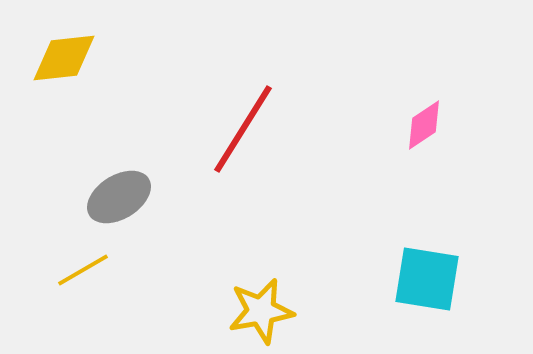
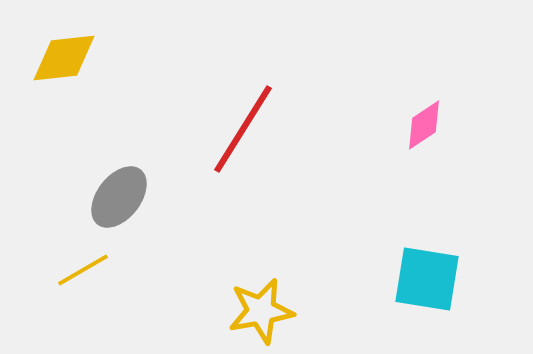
gray ellipse: rotated 20 degrees counterclockwise
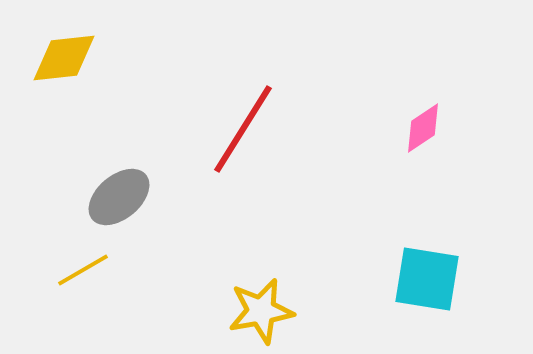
pink diamond: moved 1 px left, 3 px down
gray ellipse: rotated 12 degrees clockwise
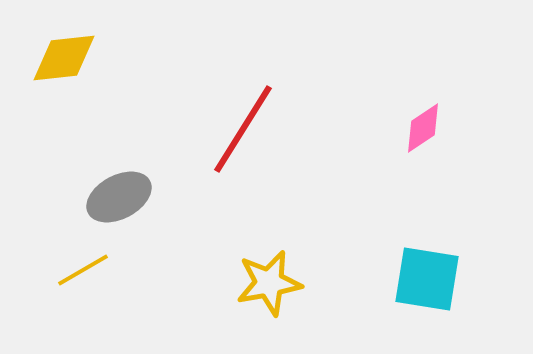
gray ellipse: rotated 12 degrees clockwise
yellow star: moved 8 px right, 28 px up
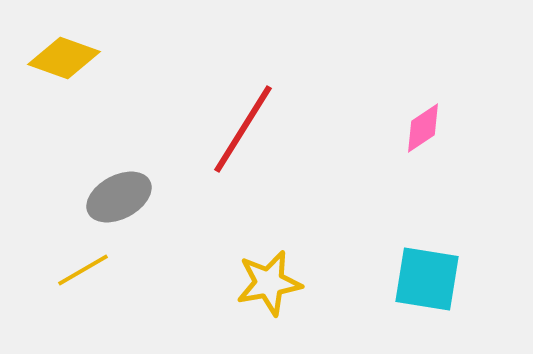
yellow diamond: rotated 26 degrees clockwise
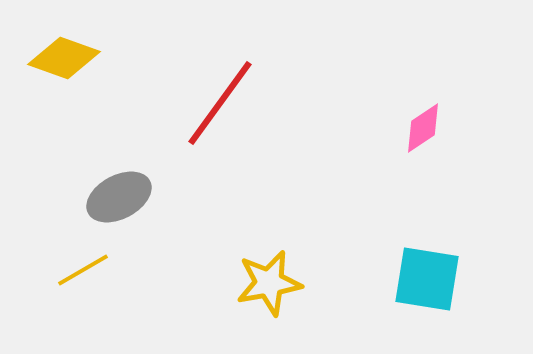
red line: moved 23 px left, 26 px up; rotated 4 degrees clockwise
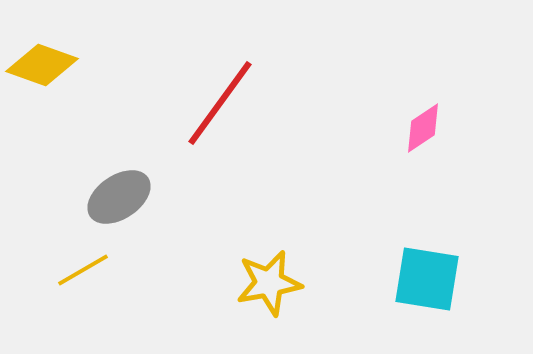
yellow diamond: moved 22 px left, 7 px down
gray ellipse: rotated 6 degrees counterclockwise
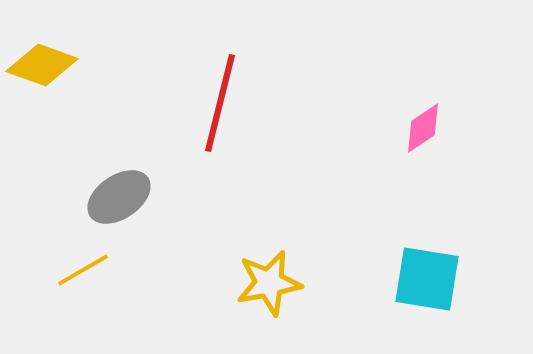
red line: rotated 22 degrees counterclockwise
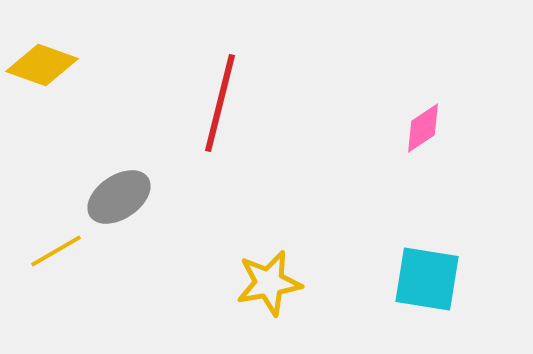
yellow line: moved 27 px left, 19 px up
